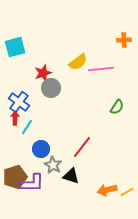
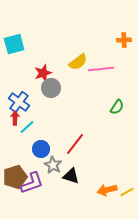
cyan square: moved 1 px left, 3 px up
cyan line: rotated 14 degrees clockwise
red line: moved 7 px left, 3 px up
purple L-shape: rotated 20 degrees counterclockwise
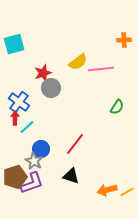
gray star: moved 19 px left, 4 px up
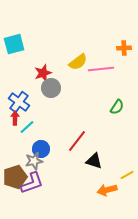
orange cross: moved 8 px down
red line: moved 2 px right, 3 px up
gray star: rotated 30 degrees clockwise
black triangle: moved 23 px right, 15 px up
yellow line: moved 17 px up
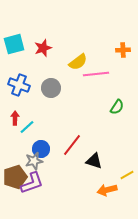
orange cross: moved 1 px left, 2 px down
pink line: moved 5 px left, 5 px down
red star: moved 25 px up
blue cross: moved 17 px up; rotated 15 degrees counterclockwise
red line: moved 5 px left, 4 px down
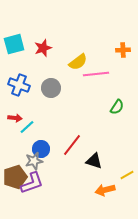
red arrow: rotated 96 degrees clockwise
orange arrow: moved 2 px left
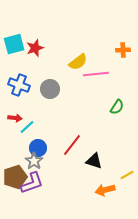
red star: moved 8 px left
gray circle: moved 1 px left, 1 px down
blue circle: moved 3 px left, 1 px up
gray star: rotated 24 degrees counterclockwise
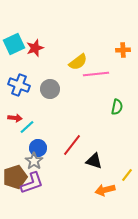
cyan square: rotated 10 degrees counterclockwise
green semicircle: rotated 21 degrees counterclockwise
yellow line: rotated 24 degrees counterclockwise
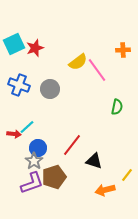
pink line: moved 1 px right, 4 px up; rotated 60 degrees clockwise
red arrow: moved 1 px left, 16 px down
brown pentagon: moved 39 px right
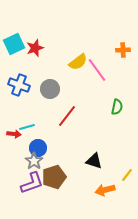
cyan line: rotated 28 degrees clockwise
red line: moved 5 px left, 29 px up
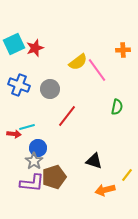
purple L-shape: rotated 25 degrees clockwise
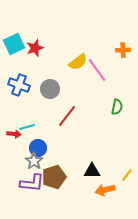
black triangle: moved 2 px left, 10 px down; rotated 18 degrees counterclockwise
